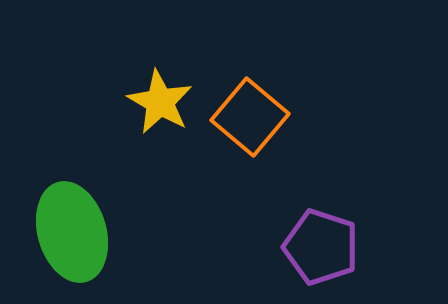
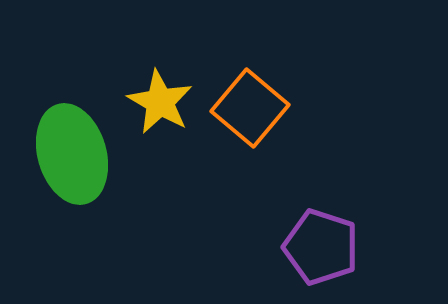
orange square: moved 9 px up
green ellipse: moved 78 px up
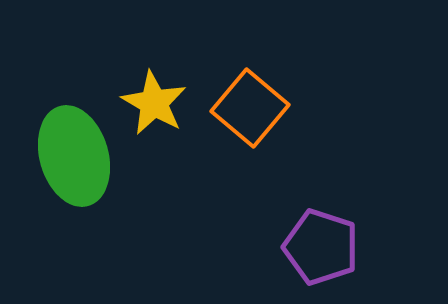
yellow star: moved 6 px left, 1 px down
green ellipse: moved 2 px right, 2 px down
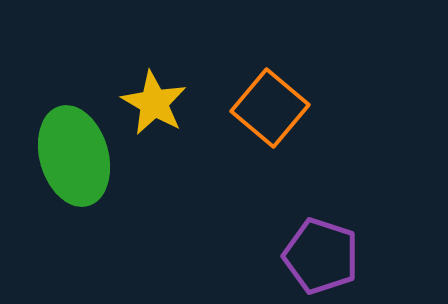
orange square: moved 20 px right
purple pentagon: moved 9 px down
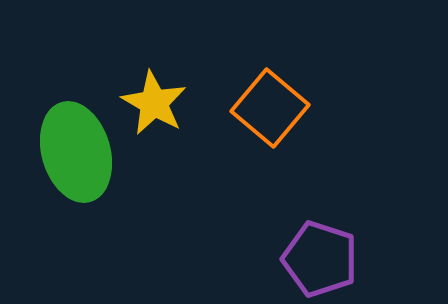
green ellipse: moved 2 px right, 4 px up
purple pentagon: moved 1 px left, 3 px down
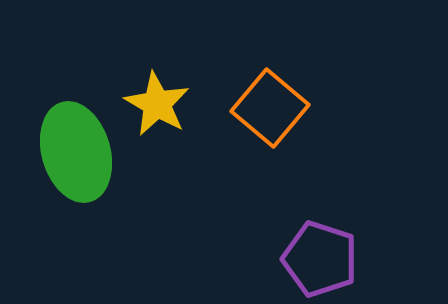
yellow star: moved 3 px right, 1 px down
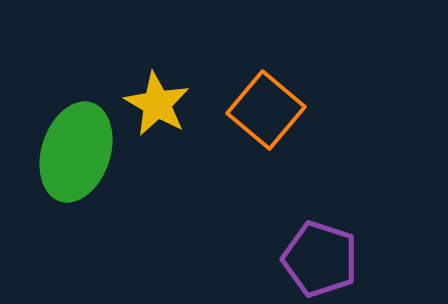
orange square: moved 4 px left, 2 px down
green ellipse: rotated 34 degrees clockwise
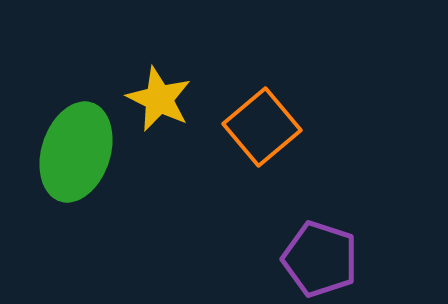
yellow star: moved 2 px right, 5 px up; rotated 4 degrees counterclockwise
orange square: moved 4 px left, 17 px down; rotated 10 degrees clockwise
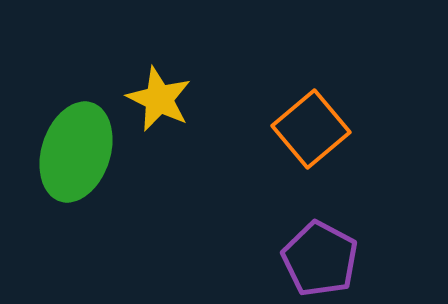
orange square: moved 49 px right, 2 px down
purple pentagon: rotated 10 degrees clockwise
